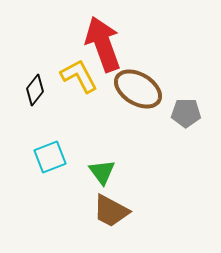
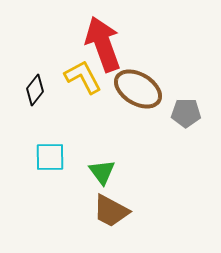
yellow L-shape: moved 4 px right, 1 px down
cyan square: rotated 20 degrees clockwise
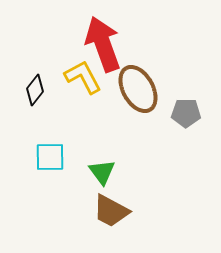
brown ellipse: rotated 30 degrees clockwise
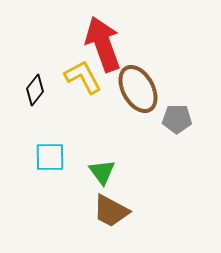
gray pentagon: moved 9 px left, 6 px down
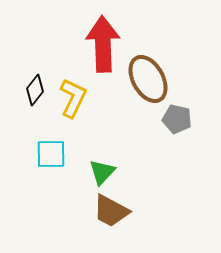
red arrow: rotated 18 degrees clockwise
yellow L-shape: moved 10 px left, 21 px down; rotated 54 degrees clockwise
brown ellipse: moved 10 px right, 10 px up
gray pentagon: rotated 12 degrees clockwise
cyan square: moved 1 px right, 3 px up
green triangle: rotated 20 degrees clockwise
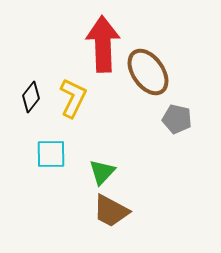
brown ellipse: moved 7 px up; rotated 6 degrees counterclockwise
black diamond: moved 4 px left, 7 px down
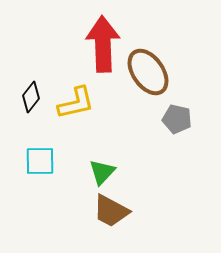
yellow L-shape: moved 3 px right, 5 px down; rotated 51 degrees clockwise
cyan square: moved 11 px left, 7 px down
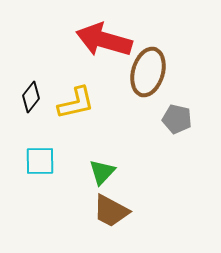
red arrow: moved 1 px right, 4 px up; rotated 72 degrees counterclockwise
brown ellipse: rotated 51 degrees clockwise
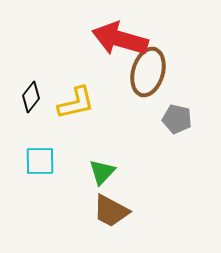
red arrow: moved 16 px right, 1 px up
